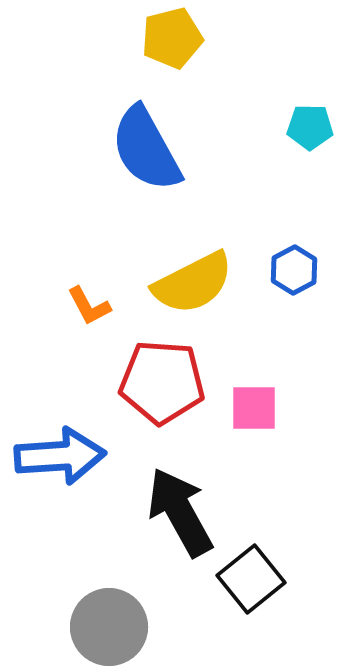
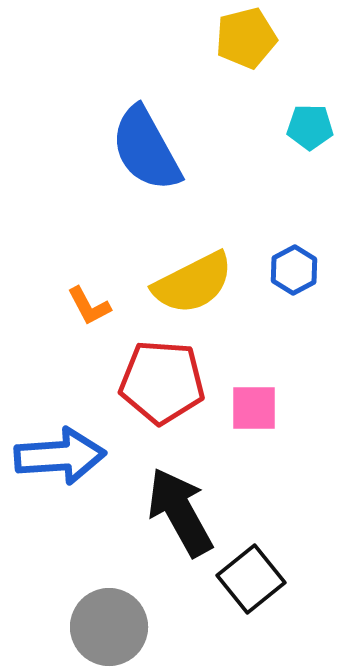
yellow pentagon: moved 74 px right
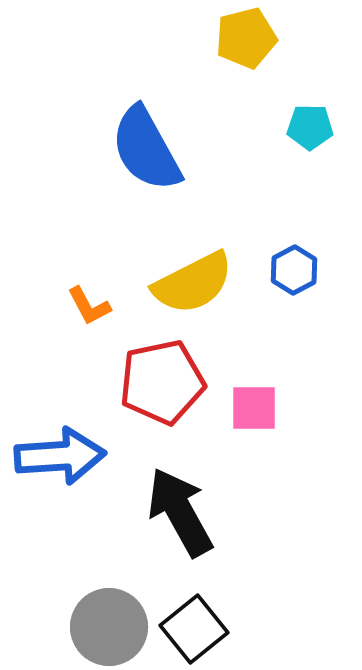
red pentagon: rotated 16 degrees counterclockwise
black square: moved 57 px left, 50 px down
